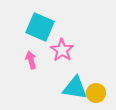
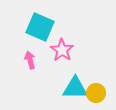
pink arrow: moved 1 px left
cyan triangle: rotated 8 degrees counterclockwise
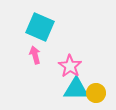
pink star: moved 8 px right, 16 px down
pink arrow: moved 5 px right, 5 px up
cyan triangle: moved 1 px right, 1 px down
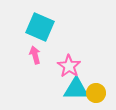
pink star: moved 1 px left
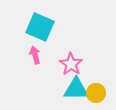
pink star: moved 2 px right, 2 px up
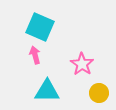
pink star: moved 11 px right
cyan triangle: moved 29 px left, 2 px down
yellow circle: moved 3 px right
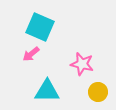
pink arrow: moved 4 px left, 1 px up; rotated 114 degrees counterclockwise
pink star: rotated 20 degrees counterclockwise
yellow circle: moved 1 px left, 1 px up
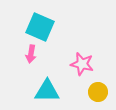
pink arrow: rotated 42 degrees counterclockwise
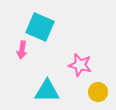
pink arrow: moved 9 px left, 4 px up
pink star: moved 2 px left, 1 px down
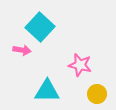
cyan square: rotated 20 degrees clockwise
pink arrow: rotated 90 degrees counterclockwise
yellow circle: moved 1 px left, 2 px down
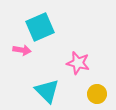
cyan square: rotated 24 degrees clockwise
pink star: moved 2 px left, 2 px up
cyan triangle: rotated 44 degrees clockwise
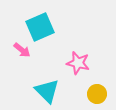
pink arrow: rotated 30 degrees clockwise
